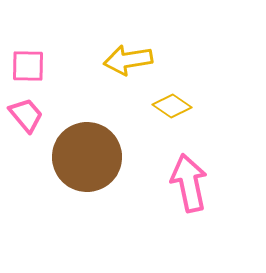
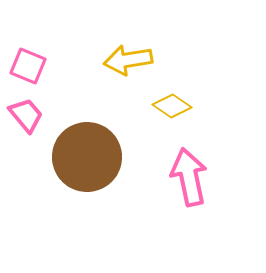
pink square: rotated 21 degrees clockwise
pink arrow: moved 6 px up
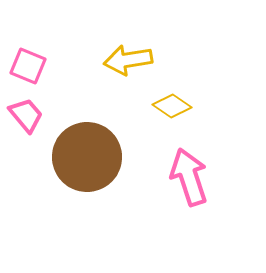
pink arrow: rotated 6 degrees counterclockwise
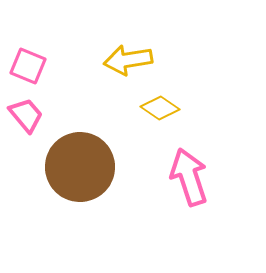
yellow diamond: moved 12 px left, 2 px down
brown circle: moved 7 px left, 10 px down
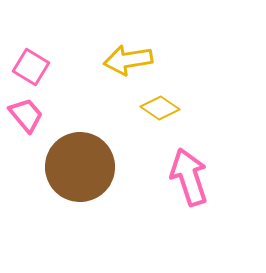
pink square: moved 3 px right, 1 px down; rotated 9 degrees clockwise
